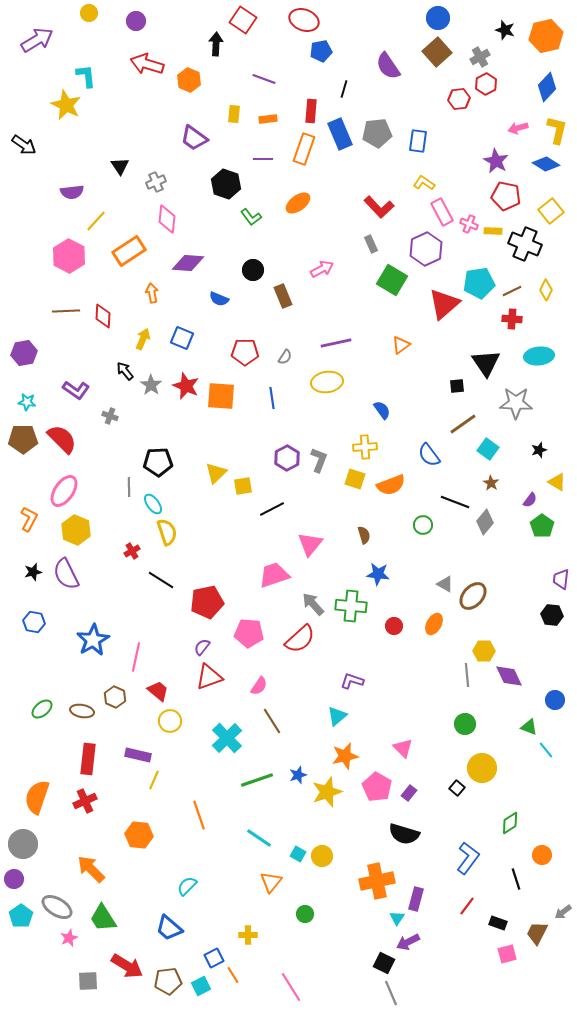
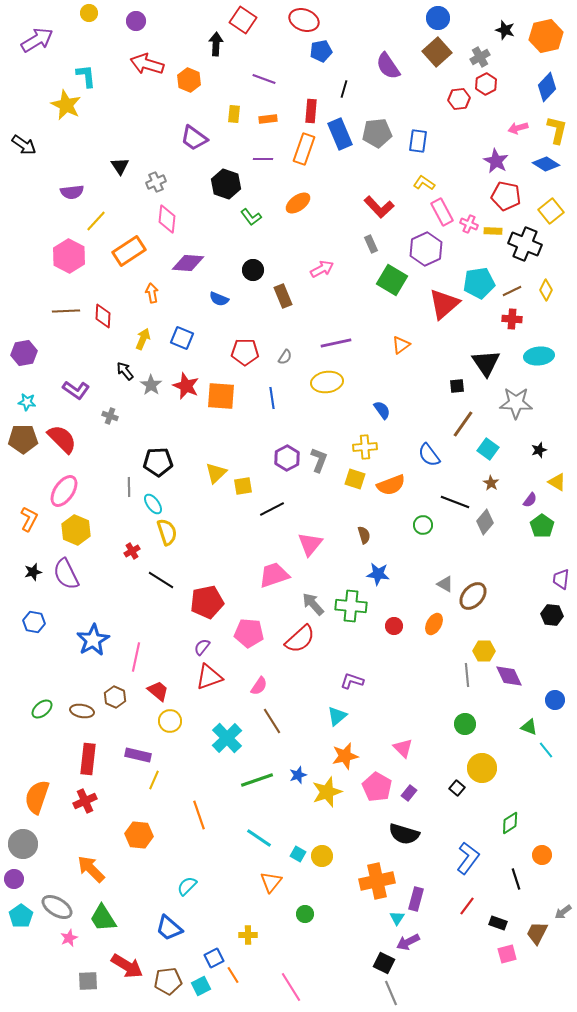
brown line at (463, 424): rotated 20 degrees counterclockwise
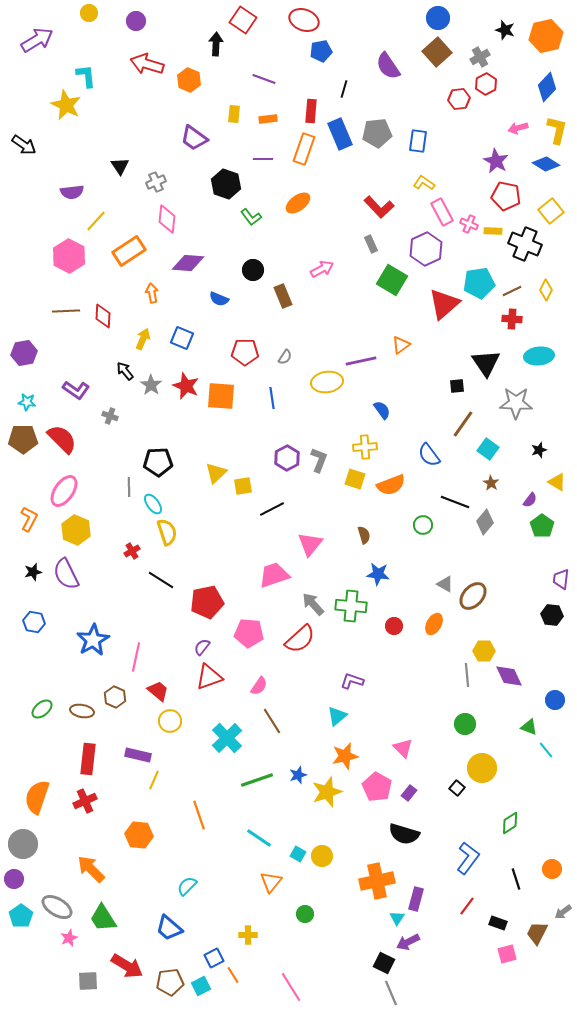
purple line at (336, 343): moved 25 px right, 18 px down
orange circle at (542, 855): moved 10 px right, 14 px down
brown pentagon at (168, 981): moved 2 px right, 1 px down
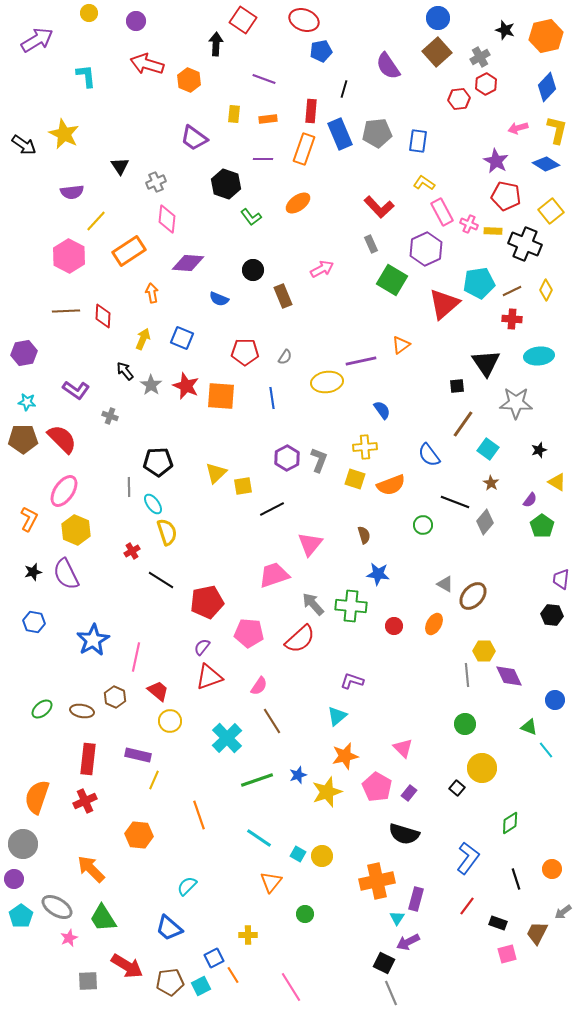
yellow star at (66, 105): moved 2 px left, 29 px down
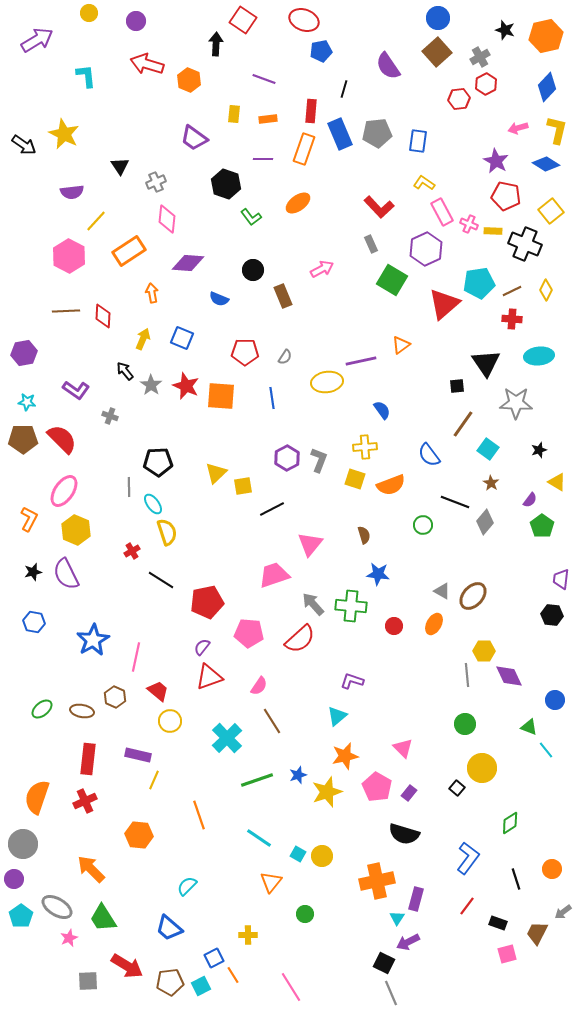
gray triangle at (445, 584): moved 3 px left, 7 px down
